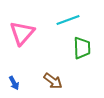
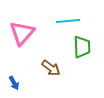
cyan line: moved 1 px down; rotated 15 degrees clockwise
green trapezoid: moved 1 px up
brown arrow: moved 2 px left, 13 px up
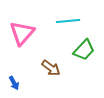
green trapezoid: moved 2 px right, 3 px down; rotated 45 degrees clockwise
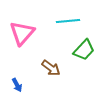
blue arrow: moved 3 px right, 2 px down
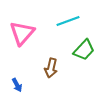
cyan line: rotated 15 degrees counterclockwise
brown arrow: rotated 66 degrees clockwise
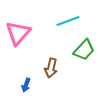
pink triangle: moved 4 px left
blue arrow: moved 9 px right; rotated 48 degrees clockwise
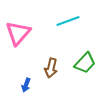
green trapezoid: moved 1 px right, 13 px down
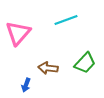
cyan line: moved 2 px left, 1 px up
brown arrow: moved 3 px left; rotated 84 degrees clockwise
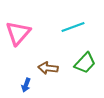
cyan line: moved 7 px right, 7 px down
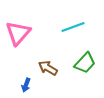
brown arrow: rotated 24 degrees clockwise
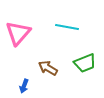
cyan line: moved 6 px left; rotated 30 degrees clockwise
green trapezoid: rotated 25 degrees clockwise
blue arrow: moved 2 px left, 1 px down
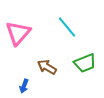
cyan line: rotated 40 degrees clockwise
brown arrow: moved 1 px left, 1 px up
